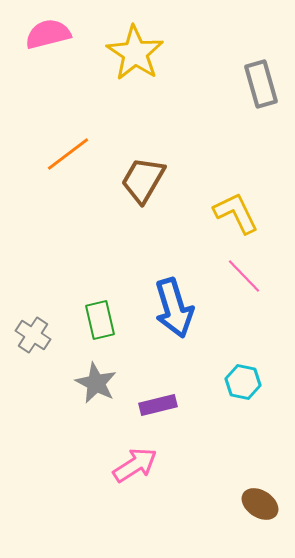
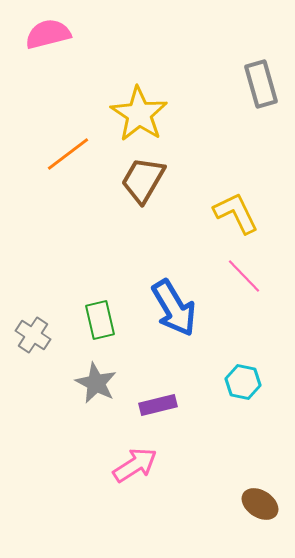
yellow star: moved 4 px right, 61 px down
blue arrow: rotated 14 degrees counterclockwise
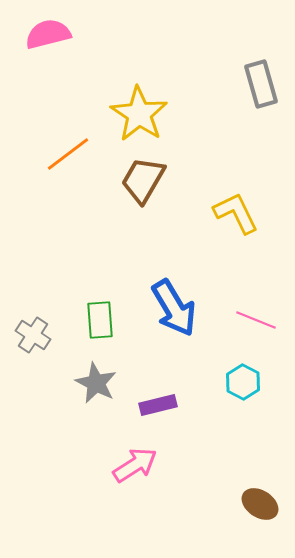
pink line: moved 12 px right, 44 px down; rotated 24 degrees counterclockwise
green rectangle: rotated 9 degrees clockwise
cyan hexagon: rotated 16 degrees clockwise
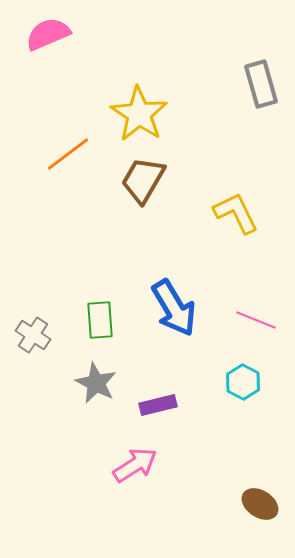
pink semicircle: rotated 9 degrees counterclockwise
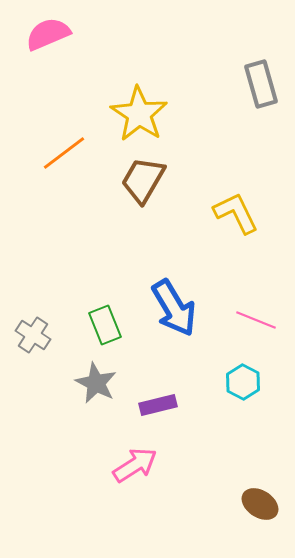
orange line: moved 4 px left, 1 px up
green rectangle: moved 5 px right, 5 px down; rotated 18 degrees counterclockwise
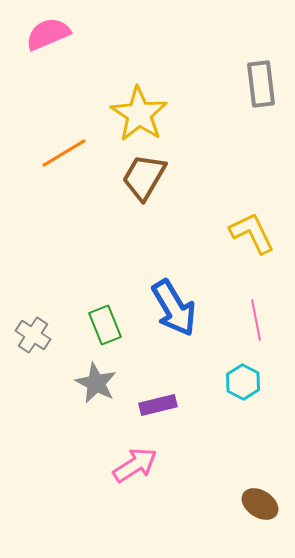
gray rectangle: rotated 9 degrees clockwise
orange line: rotated 6 degrees clockwise
brown trapezoid: moved 1 px right, 3 px up
yellow L-shape: moved 16 px right, 20 px down
pink line: rotated 57 degrees clockwise
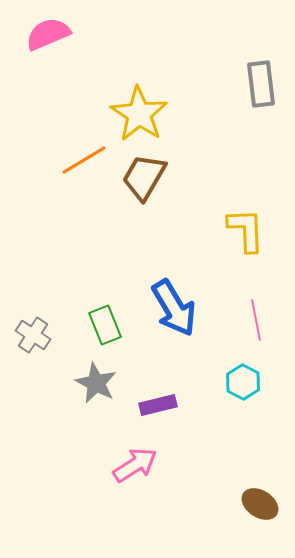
orange line: moved 20 px right, 7 px down
yellow L-shape: moved 6 px left, 3 px up; rotated 24 degrees clockwise
